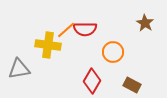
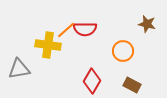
brown star: moved 2 px right, 1 px down; rotated 18 degrees counterclockwise
orange circle: moved 10 px right, 1 px up
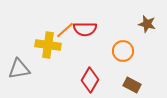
orange line: moved 1 px left
red diamond: moved 2 px left, 1 px up
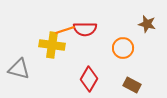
orange line: rotated 24 degrees clockwise
yellow cross: moved 4 px right
orange circle: moved 3 px up
gray triangle: rotated 25 degrees clockwise
red diamond: moved 1 px left, 1 px up
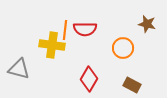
orange line: rotated 66 degrees counterclockwise
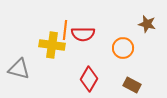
red semicircle: moved 2 px left, 5 px down
